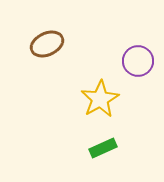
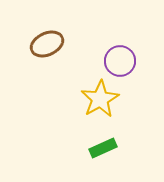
purple circle: moved 18 px left
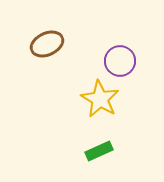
yellow star: rotated 12 degrees counterclockwise
green rectangle: moved 4 px left, 3 px down
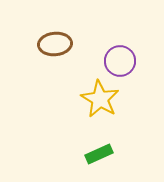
brown ellipse: moved 8 px right; rotated 20 degrees clockwise
green rectangle: moved 3 px down
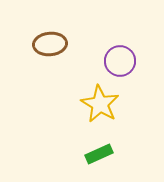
brown ellipse: moved 5 px left
yellow star: moved 5 px down
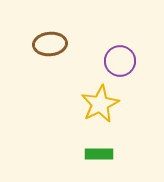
yellow star: rotated 15 degrees clockwise
green rectangle: rotated 24 degrees clockwise
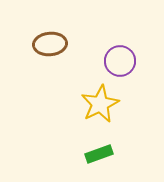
green rectangle: rotated 20 degrees counterclockwise
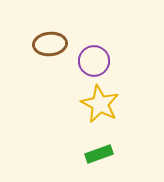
purple circle: moved 26 px left
yellow star: rotated 18 degrees counterclockwise
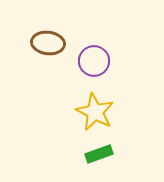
brown ellipse: moved 2 px left, 1 px up; rotated 12 degrees clockwise
yellow star: moved 5 px left, 8 px down
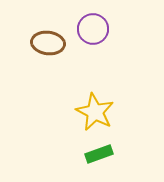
purple circle: moved 1 px left, 32 px up
